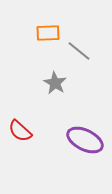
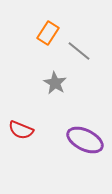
orange rectangle: rotated 55 degrees counterclockwise
red semicircle: moved 1 px right, 1 px up; rotated 20 degrees counterclockwise
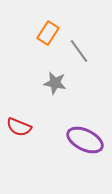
gray line: rotated 15 degrees clockwise
gray star: rotated 20 degrees counterclockwise
red semicircle: moved 2 px left, 3 px up
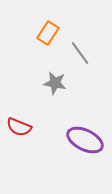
gray line: moved 1 px right, 2 px down
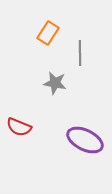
gray line: rotated 35 degrees clockwise
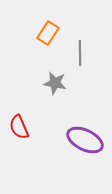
red semicircle: rotated 45 degrees clockwise
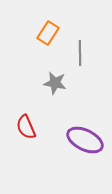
red semicircle: moved 7 px right
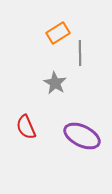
orange rectangle: moved 10 px right; rotated 25 degrees clockwise
gray star: rotated 20 degrees clockwise
purple ellipse: moved 3 px left, 4 px up
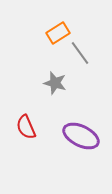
gray line: rotated 35 degrees counterclockwise
gray star: rotated 15 degrees counterclockwise
purple ellipse: moved 1 px left
